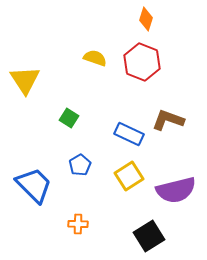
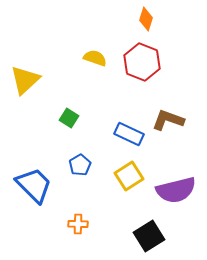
yellow triangle: rotated 20 degrees clockwise
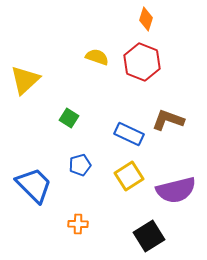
yellow semicircle: moved 2 px right, 1 px up
blue pentagon: rotated 15 degrees clockwise
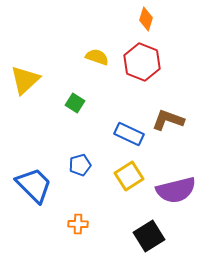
green square: moved 6 px right, 15 px up
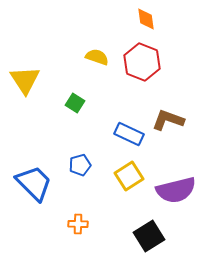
orange diamond: rotated 25 degrees counterclockwise
yellow triangle: rotated 20 degrees counterclockwise
blue trapezoid: moved 2 px up
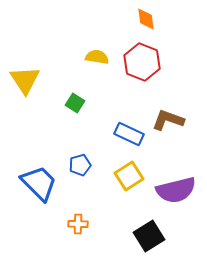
yellow semicircle: rotated 10 degrees counterclockwise
blue trapezoid: moved 5 px right
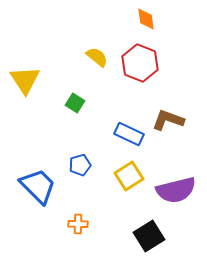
yellow semicircle: rotated 30 degrees clockwise
red hexagon: moved 2 px left, 1 px down
blue trapezoid: moved 1 px left, 3 px down
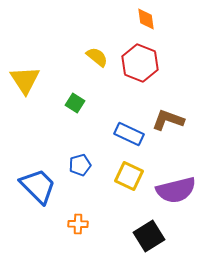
yellow square: rotated 32 degrees counterclockwise
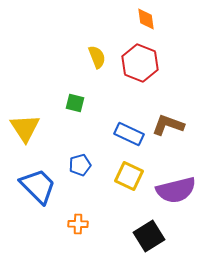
yellow semicircle: rotated 30 degrees clockwise
yellow triangle: moved 48 px down
green square: rotated 18 degrees counterclockwise
brown L-shape: moved 5 px down
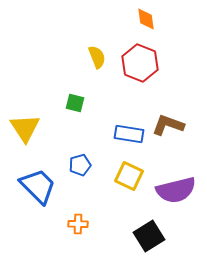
blue rectangle: rotated 16 degrees counterclockwise
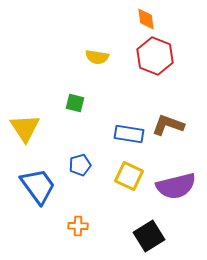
yellow semicircle: rotated 120 degrees clockwise
red hexagon: moved 15 px right, 7 px up
blue trapezoid: rotated 9 degrees clockwise
purple semicircle: moved 4 px up
orange cross: moved 2 px down
